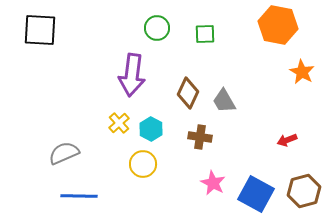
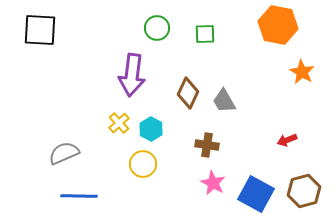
brown cross: moved 7 px right, 8 px down
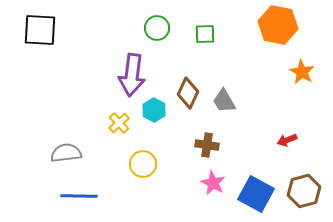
cyan hexagon: moved 3 px right, 19 px up
gray semicircle: moved 2 px right; rotated 16 degrees clockwise
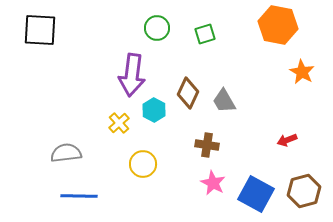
green square: rotated 15 degrees counterclockwise
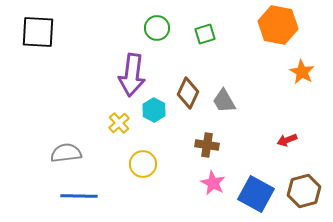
black square: moved 2 px left, 2 px down
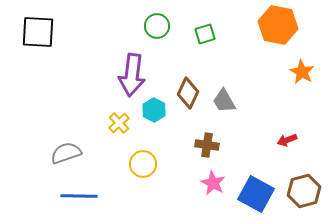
green circle: moved 2 px up
gray semicircle: rotated 12 degrees counterclockwise
